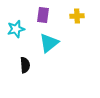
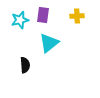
cyan star: moved 4 px right, 9 px up
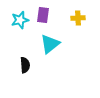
yellow cross: moved 1 px right, 2 px down
cyan triangle: moved 1 px right, 1 px down
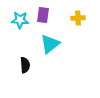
cyan star: rotated 18 degrees clockwise
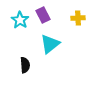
purple rectangle: rotated 35 degrees counterclockwise
cyan star: rotated 30 degrees clockwise
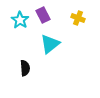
yellow cross: rotated 24 degrees clockwise
black semicircle: moved 3 px down
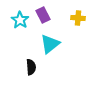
yellow cross: rotated 16 degrees counterclockwise
black semicircle: moved 6 px right, 1 px up
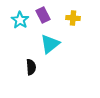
yellow cross: moved 5 px left
